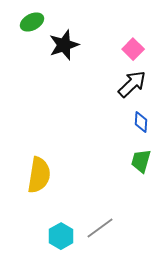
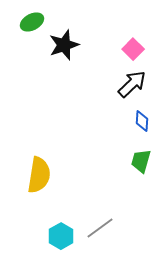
blue diamond: moved 1 px right, 1 px up
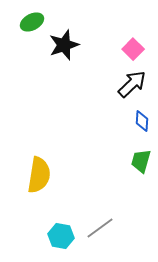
cyan hexagon: rotated 20 degrees counterclockwise
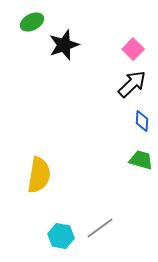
green trapezoid: moved 1 px up; rotated 90 degrees clockwise
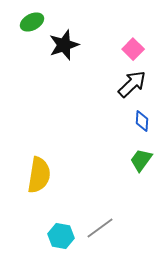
green trapezoid: rotated 70 degrees counterclockwise
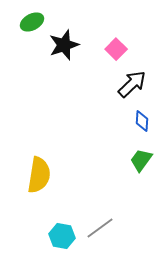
pink square: moved 17 px left
cyan hexagon: moved 1 px right
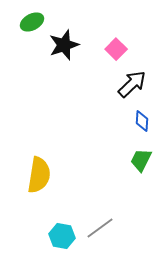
green trapezoid: rotated 10 degrees counterclockwise
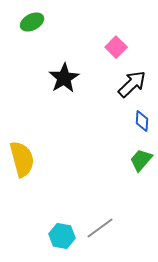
black star: moved 33 px down; rotated 12 degrees counterclockwise
pink square: moved 2 px up
green trapezoid: rotated 15 degrees clockwise
yellow semicircle: moved 17 px left, 16 px up; rotated 24 degrees counterclockwise
